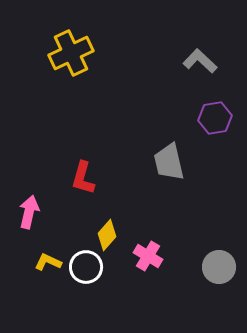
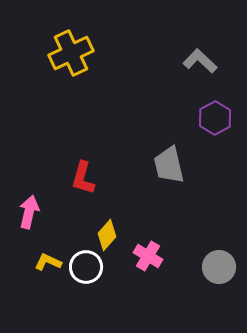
purple hexagon: rotated 20 degrees counterclockwise
gray trapezoid: moved 3 px down
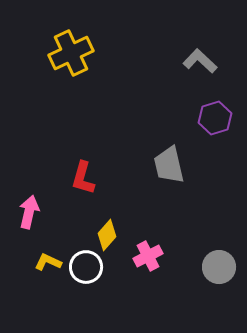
purple hexagon: rotated 12 degrees clockwise
pink cross: rotated 32 degrees clockwise
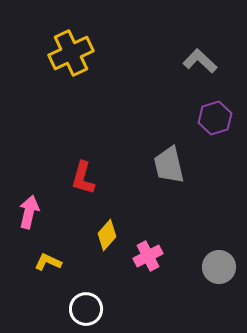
white circle: moved 42 px down
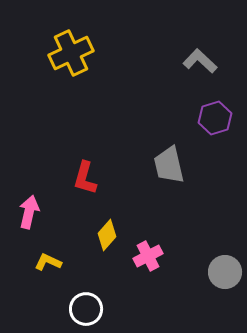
red L-shape: moved 2 px right
gray circle: moved 6 px right, 5 px down
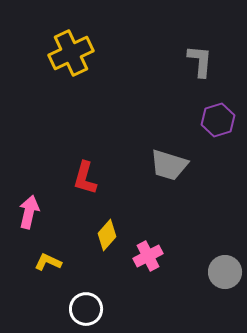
gray L-shape: rotated 52 degrees clockwise
purple hexagon: moved 3 px right, 2 px down
gray trapezoid: rotated 60 degrees counterclockwise
